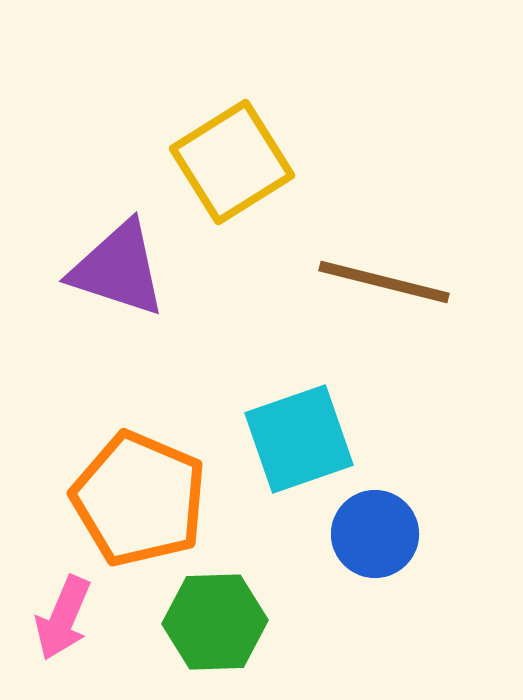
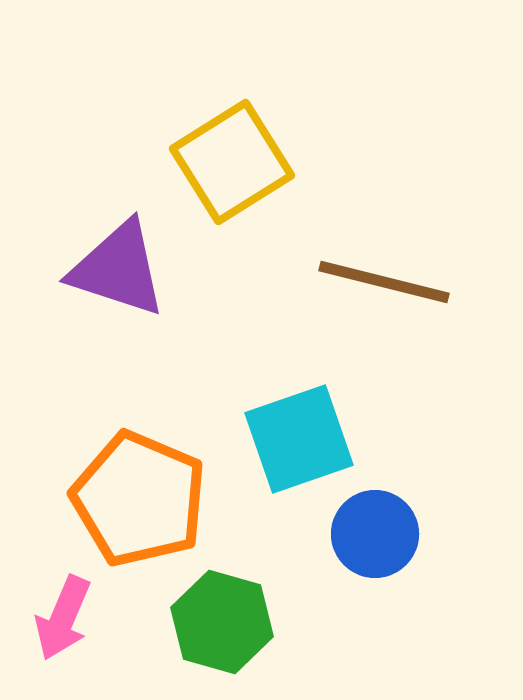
green hexagon: moved 7 px right; rotated 18 degrees clockwise
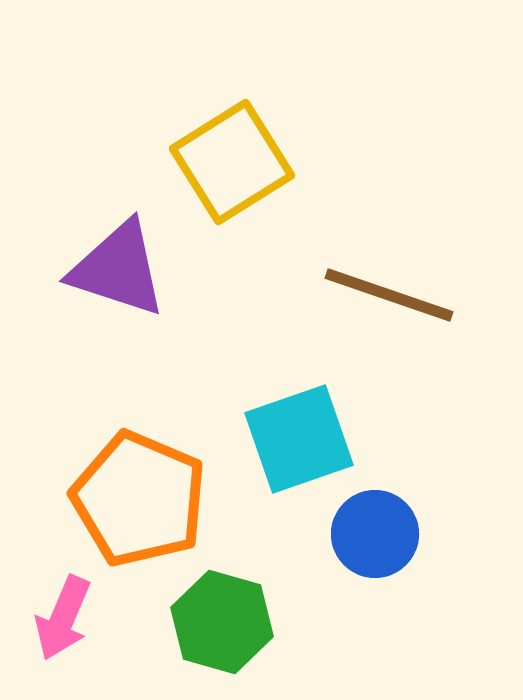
brown line: moved 5 px right, 13 px down; rotated 5 degrees clockwise
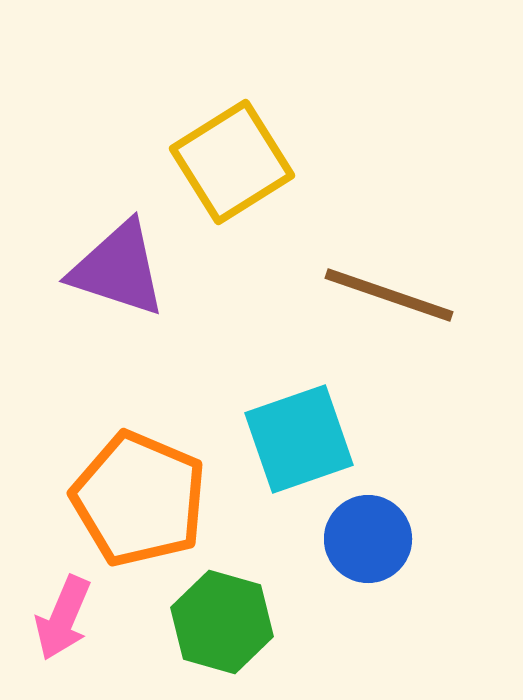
blue circle: moved 7 px left, 5 px down
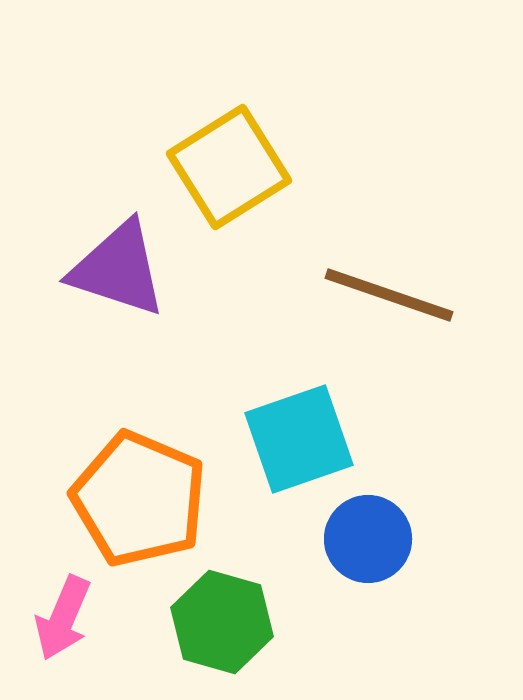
yellow square: moved 3 px left, 5 px down
